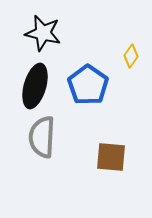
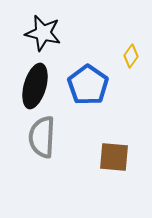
brown square: moved 3 px right
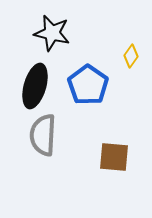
black star: moved 9 px right
gray semicircle: moved 1 px right, 2 px up
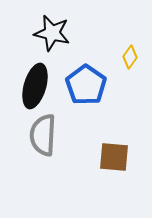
yellow diamond: moved 1 px left, 1 px down
blue pentagon: moved 2 px left
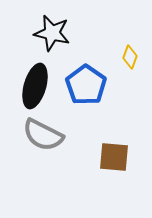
yellow diamond: rotated 15 degrees counterclockwise
gray semicircle: rotated 66 degrees counterclockwise
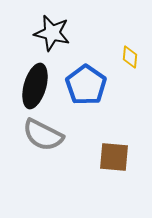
yellow diamond: rotated 15 degrees counterclockwise
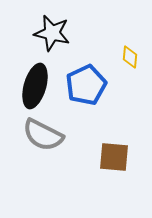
blue pentagon: rotated 12 degrees clockwise
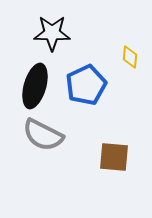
black star: rotated 12 degrees counterclockwise
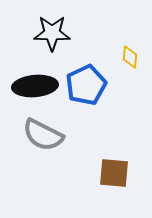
black ellipse: rotated 69 degrees clockwise
brown square: moved 16 px down
